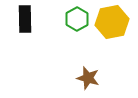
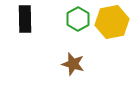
green hexagon: moved 1 px right
brown star: moved 15 px left, 14 px up
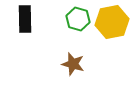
green hexagon: rotated 15 degrees counterclockwise
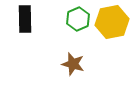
green hexagon: rotated 20 degrees clockwise
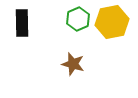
black rectangle: moved 3 px left, 4 px down
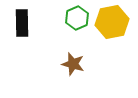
green hexagon: moved 1 px left, 1 px up
